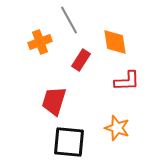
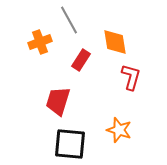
red L-shape: moved 4 px right, 4 px up; rotated 72 degrees counterclockwise
red trapezoid: moved 4 px right
orange star: moved 2 px right, 2 px down
black square: moved 1 px right, 2 px down
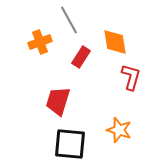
red rectangle: moved 3 px up
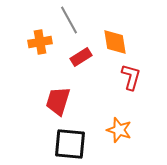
orange cross: rotated 10 degrees clockwise
red rectangle: rotated 25 degrees clockwise
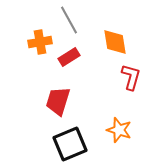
red rectangle: moved 12 px left
black square: rotated 28 degrees counterclockwise
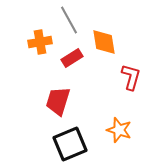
orange diamond: moved 11 px left
red rectangle: moved 3 px right, 1 px down
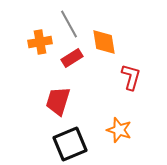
gray line: moved 4 px down
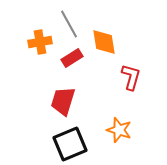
red trapezoid: moved 5 px right
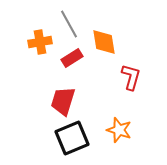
black square: moved 2 px right, 6 px up
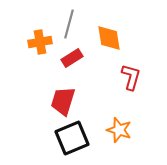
gray line: rotated 44 degrees clockwise
orange diamond: moved 5 px right, 4 px up
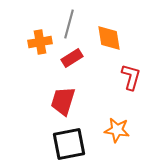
orange star: moved 2 px left; rotated 10 degrees counterclockwise
black square: moved 3 px left, 6 px down; rotated 12 degrees clockwise
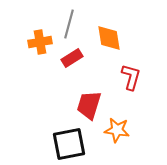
red trapezoid: moved 26 px right, 4 px down
